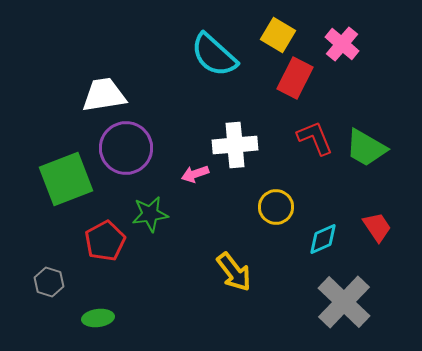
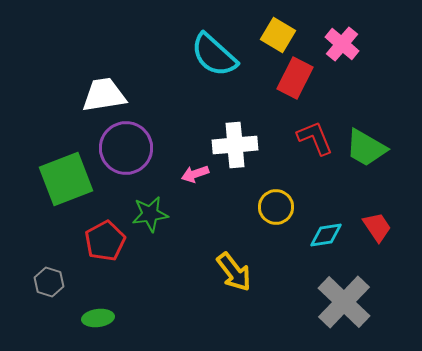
cyan diamond: moved 3 px right, 4 px up; rotated 16 degrees clockwise
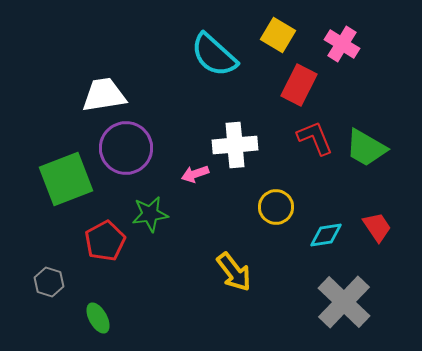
pink cross: rotated 8 degrees counterclockwise
red rectangle: moved 4 px right, 7 px down
green ellipse: rotated 68 degrees clockwise
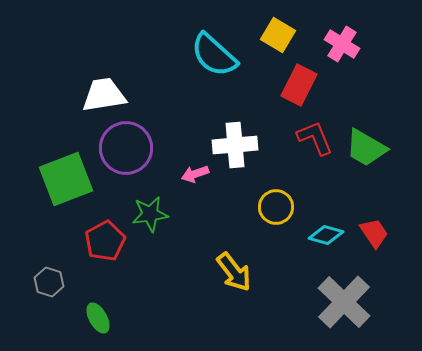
red trapezoid: moved 3 px left, 6 px down
cyan diamond: rotated 24 degrees clockwise
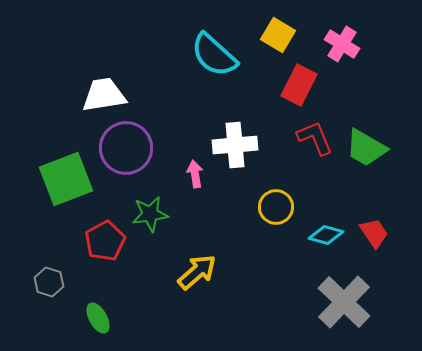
pink arrow: rotated 100 degrees clockwise
yellow arrow: moved 37 px left; rotated 93 degrees counterclockwise
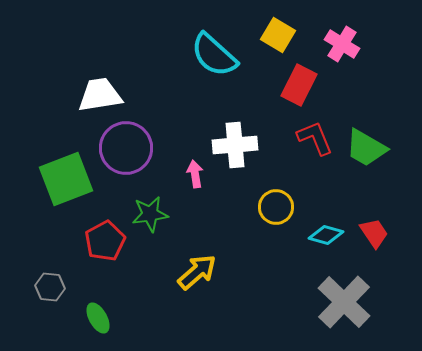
white trapezoid: moved 4 px left
gray hexagon: moved 1 px right, 5 px down; rotated 12 degrees counterclockwise
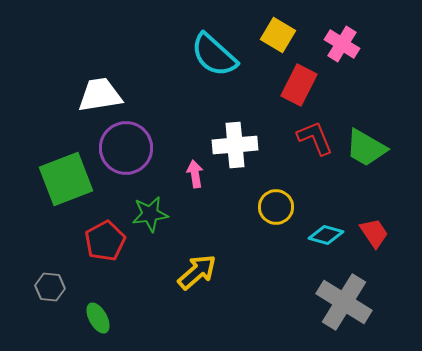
gray cross: rotated 12 degrees counterclockwise
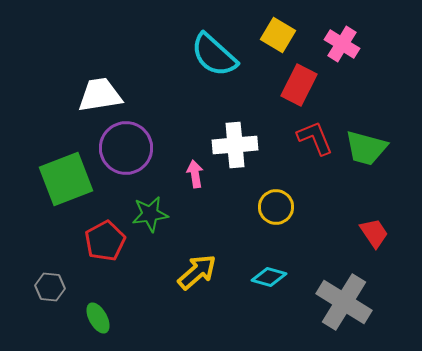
green trapezoid: rotated 15 degrees counterclockwise
cyan diamond: moved 57 px left, 42 px down
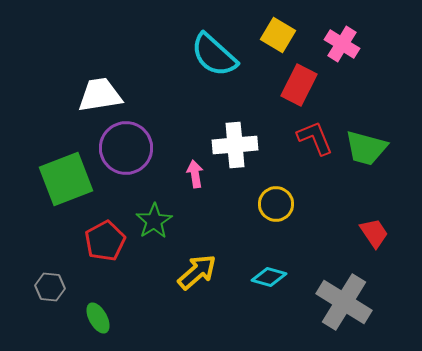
yellow circle: moved 3 px up
green star: moved 4 px right, 7 px down; rotated 24 degrees counterclockwise
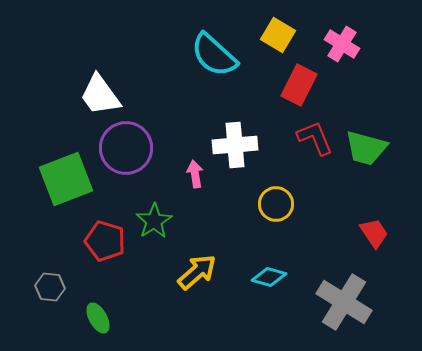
white trapezoid: rotated 117 degrees counterclockwise
red pentagon: rotated 27 degrees counterclockwise
